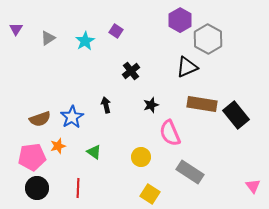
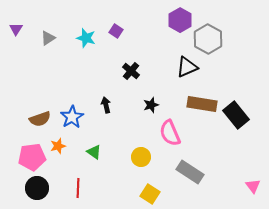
cyan star: moved 1 px right, 3 px up; rotated 24 degrees counterclockwise
black cross: rotated 12 degrees counterclockwise
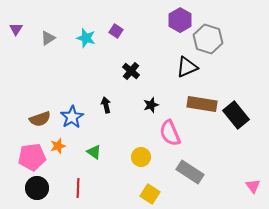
gray hexagon: rotated 12 degrees counterclockwise
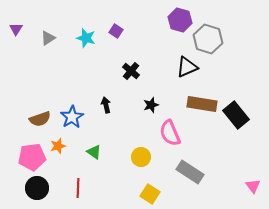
purple hexagon: rotated 15 degrees counterclockwise
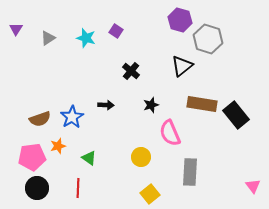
black triangle: moved 5 px left, 1 px up; rotated 15 degrees counterclockwise
black arrow: rotated 105 degrees clockwise
green triangle: moved 5 px left, 6 px down
gray rectangle: rotated 60 degrees clockwise
yellow square: rotated 18 degrees clockwise
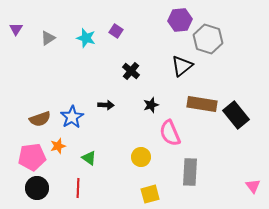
purple hexagon: rotated 20 degrees counterclockwise
yellow square: rotated 24 degrees clockwise
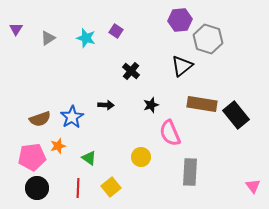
yellow square: moved 39 px left, 7 px up; rotated 24 degrees counterclockwise
